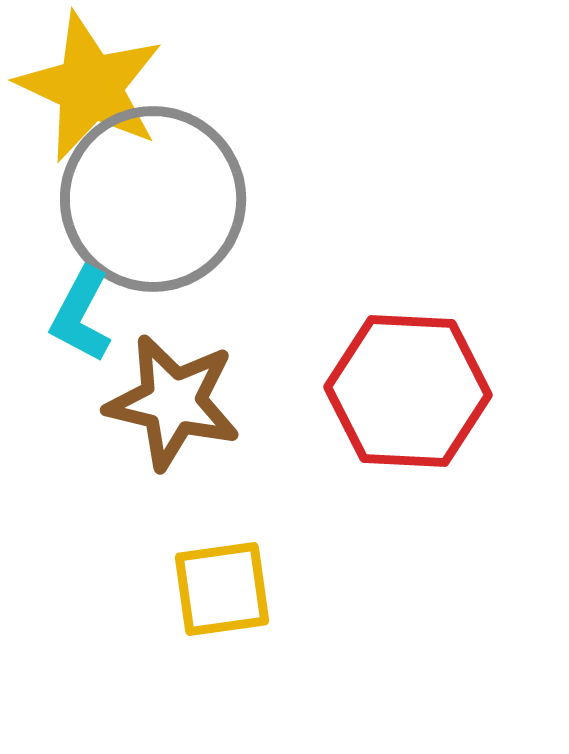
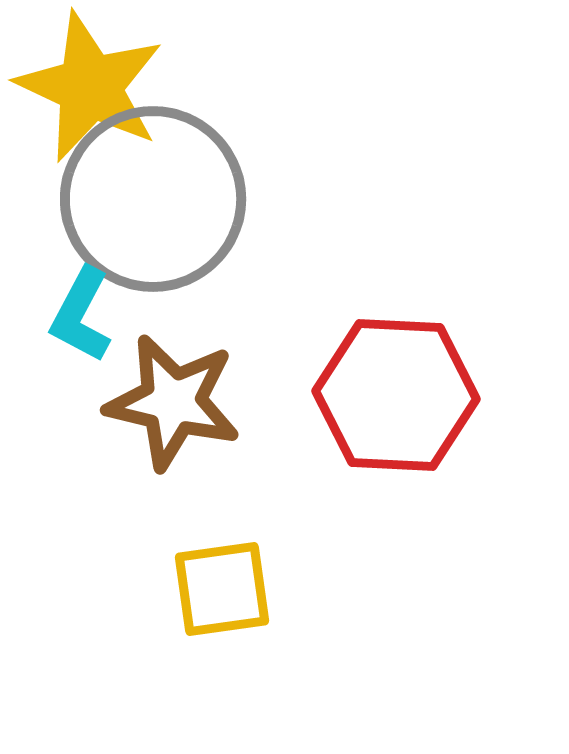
red hexagon: moved 12 px left, 4 px down
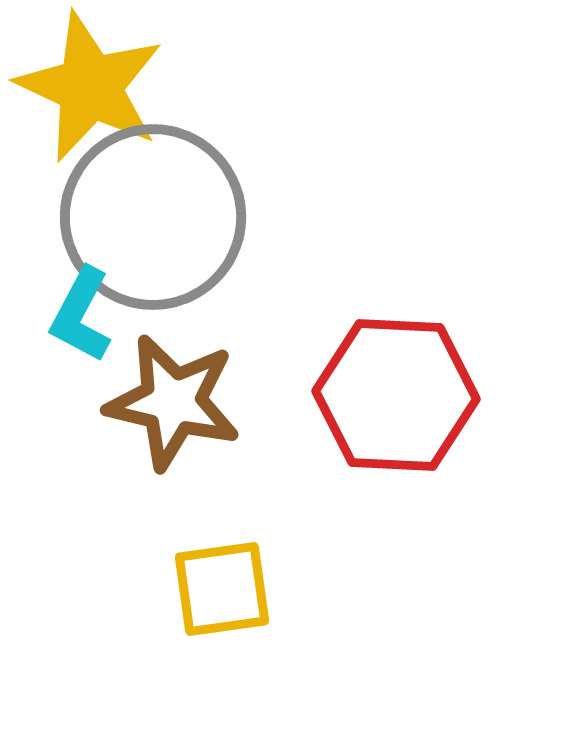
gray circle: moved 18 px down
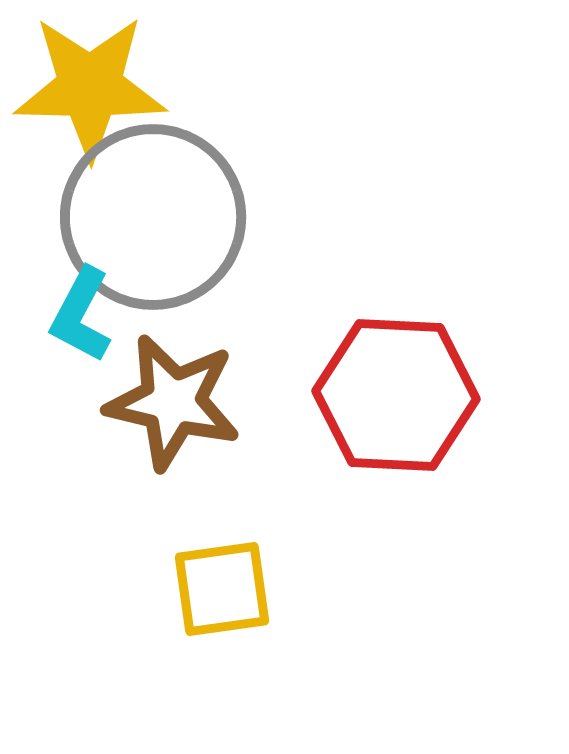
yellow star: rotated 24 degrees counterclockwise
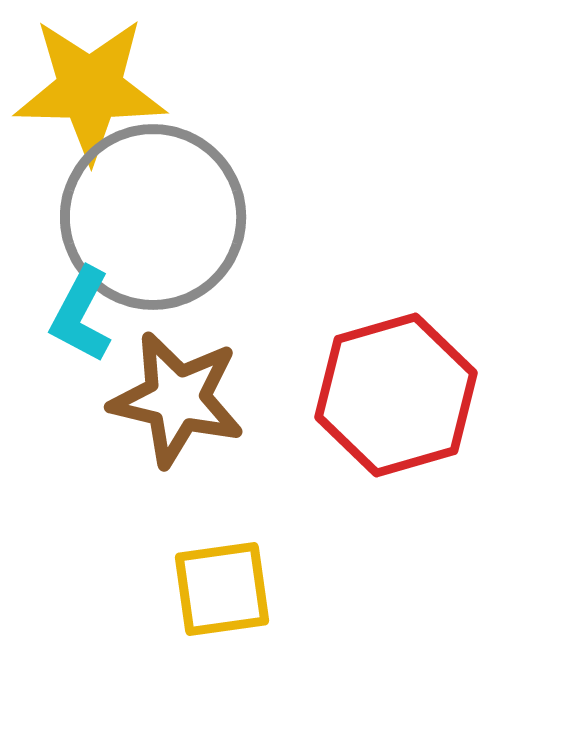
yellow star: moved 2 px down
red hexagon: rotated 19 degrees counterclockwise
brown star: moved 4 px right, 3 px up
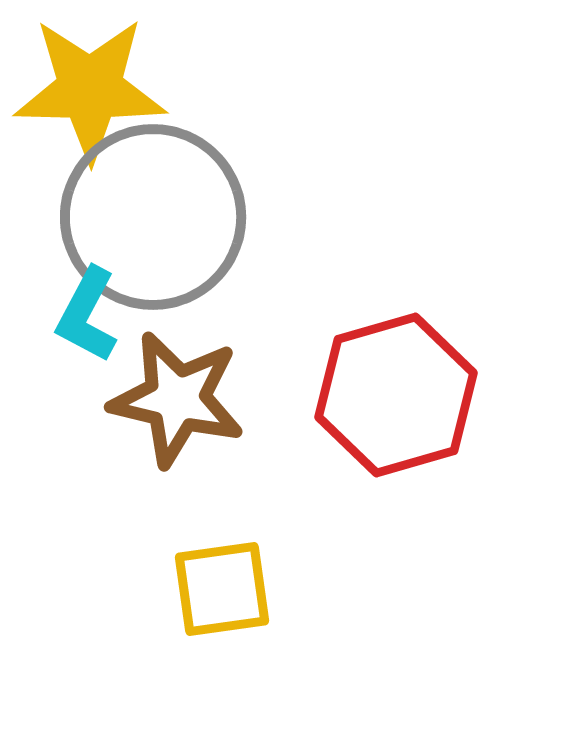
cyan L-shape: moved 6 px right
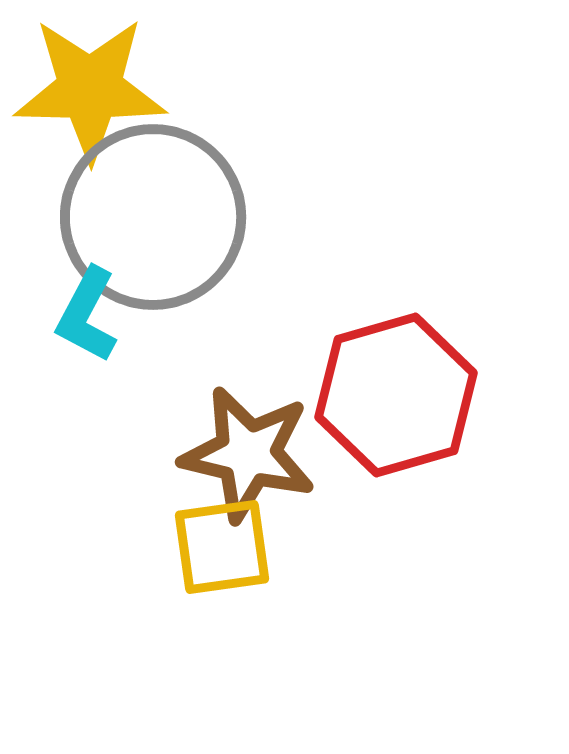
brown star: moved 71 px right, 55 px down
yellow square: moved 42 px up
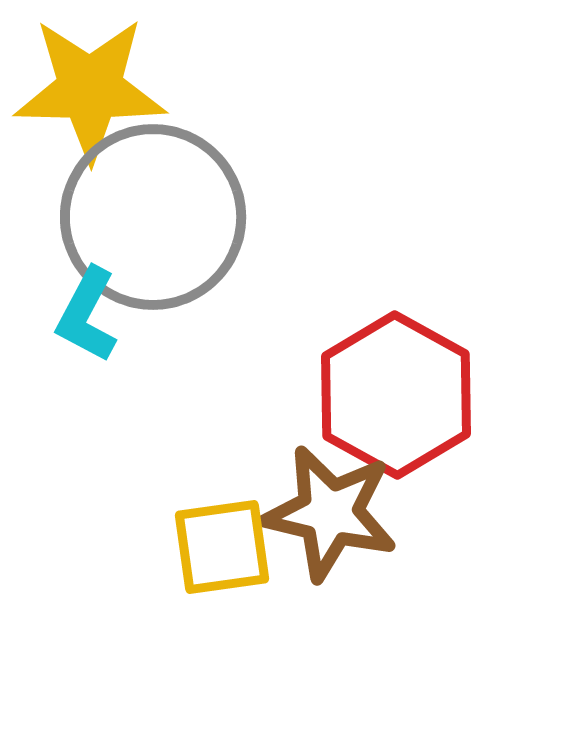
red hexagon: rotated 15 degrees counterclockwise
brown star: moved 82 px right, 59 px down
